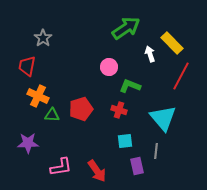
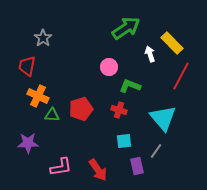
cyan square: moved 1 px left
gray line: rotated 28 degrees clockwise
red arrow: moved 1 px right, 1 px up
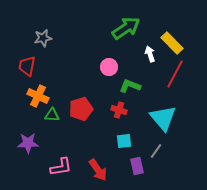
gray star: rotated 24 degrees clockwise
red line: moved 6 px left, 2 px up
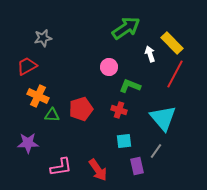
red trapezoid: rotated 50 degrees clockwise
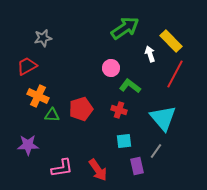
green arrow: moved 1 px left
yellow rectangle: moved 1 px left, 2 px up
pink circle: moved 2 px right, 1 px down
green L-shape: rotated 15 degrees clockwise
purple star: moved 2 px down
pink L-shape: moved 1 px right, 1 px down
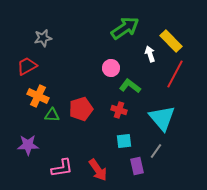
cyan triangle: moved 1 px left
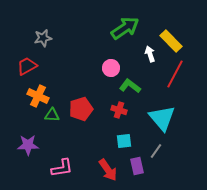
red arrow: moved 10 px right
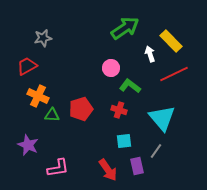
red line: moved 1 px left; rotated 36 degrees clockwise
purple star: rotated 25 degrees clockwise
pink L-shape: moved 4 px left
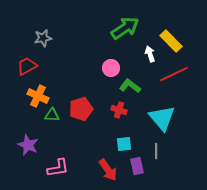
cyan square: moved 3 px down
gray line: rotated 35 degrees counterclockwise
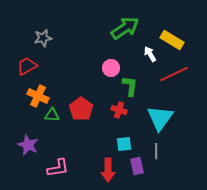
yellow rectangle: moved 1 px right, 1 px up; rotated 15 degrees counterclockwise
white arrow: rotated 14 degrees counterclockwise
green L-shape: rotated 60 degrees clockwise
red pentagon: rotated 20 degrees counterclockwise
cyan triangle: moved 2 px left; rotated 16 degrees clockwise
red arrow: rotated 35 degrees clockwise
